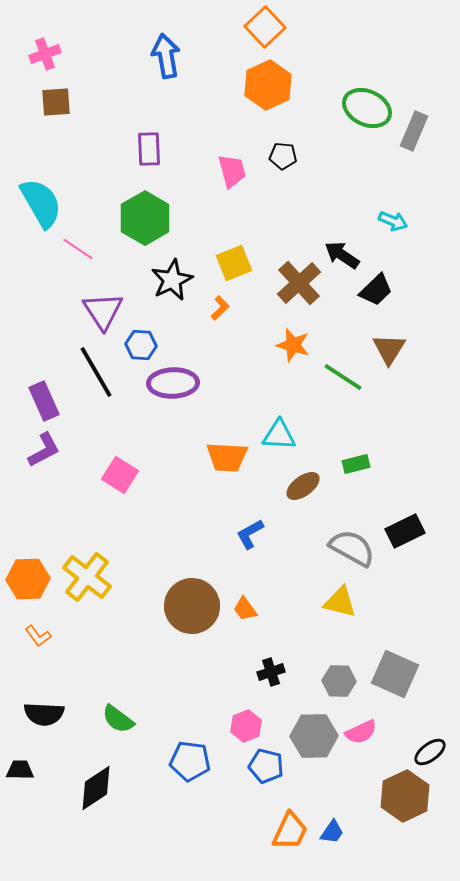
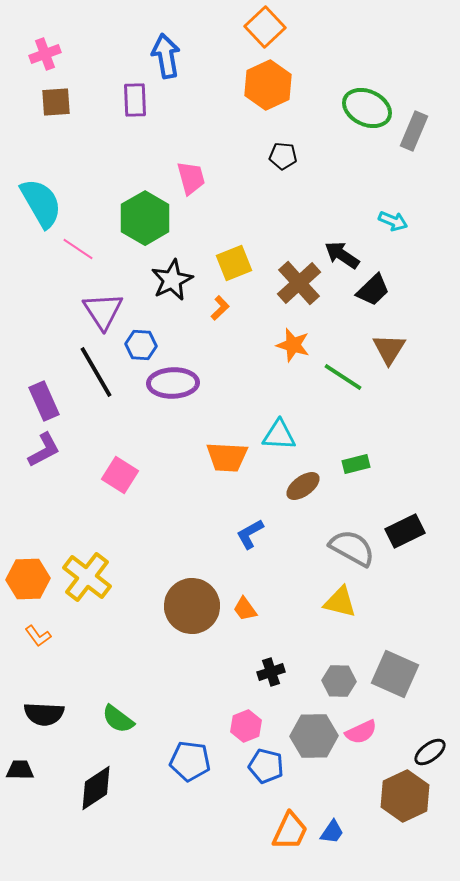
purple rectangle at (149, 149): moved 14 px left, 49 px up
pink trapezoid at (232, 171): moved 41 px left, 7 px down
black trapezoid at (376, 290): moved 3 px left
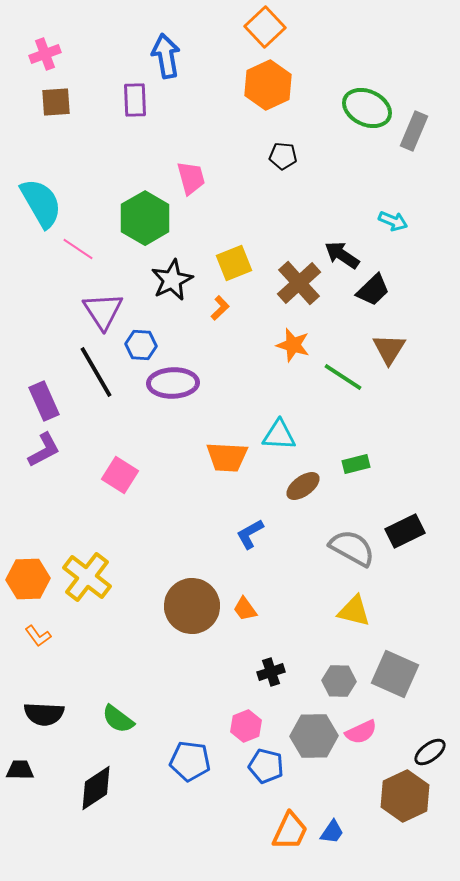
yellow triangle at (340, 602): moved 14 px right, 9 px down
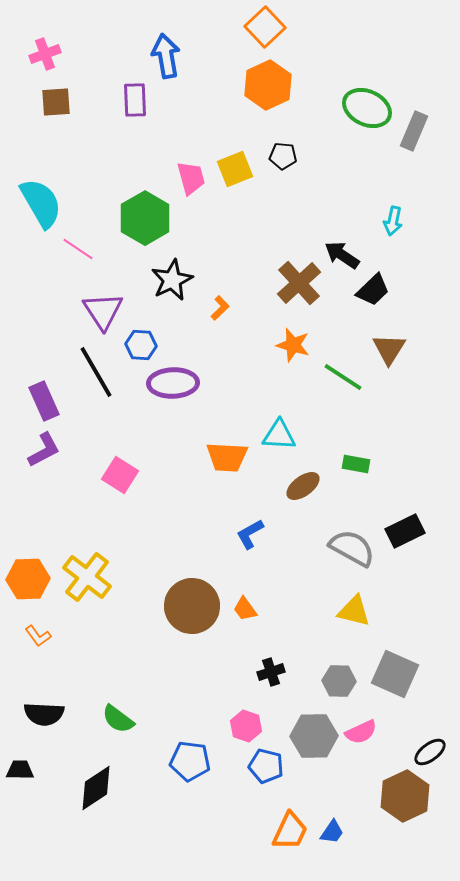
cyan arrow at (393, 221): rotated 80 degrees clockwise
yellow square at (234, 263): moved 1 px right, 94 px up
green rectangle at (356, 464): rotated 24 degrees clockwise
pink hexagon at (246, 726): rotated 20 degrees counterclockwise
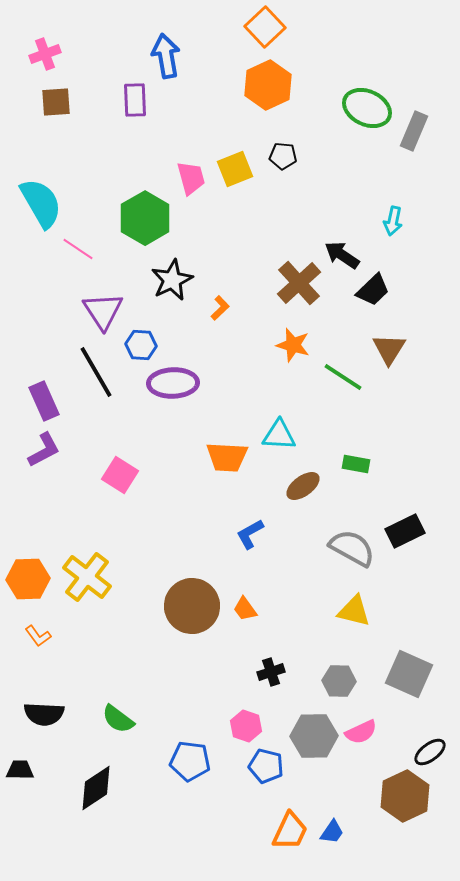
gray square at (395, 674): moved 14 px right
